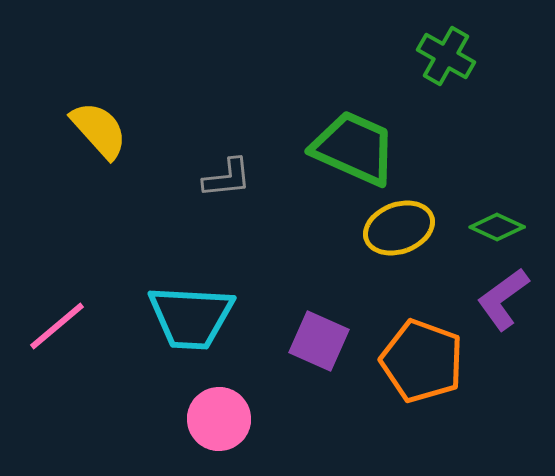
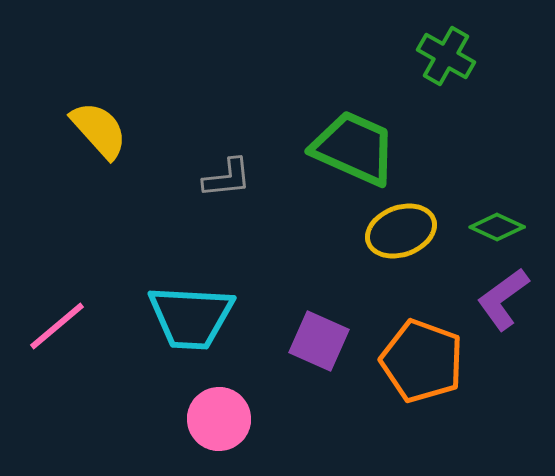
yellow ellipse: moved 2 px right, 3 px down
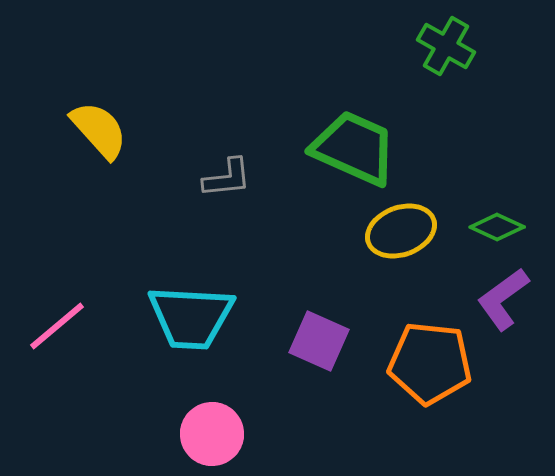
green cross: moved 10 px up
orange pentagon: moved 8 px right, 2 px down; rotated 14 degrees counterclockwise
pink circle: moved 7 px left, 15 px down
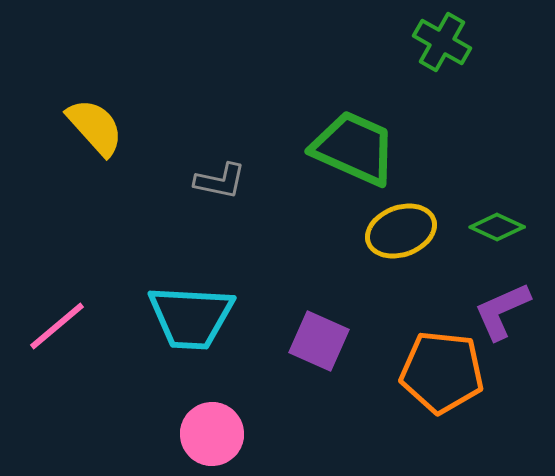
green cross: moved 4 px left, 4 px up
yellow semicircle: moved 4 px left, 3 px up
gray L-shape: moved 7 px left, 3 px down; rotated 18 degrees clockwise
purple L-shape: moved 1 px left, 12 px down; rotated 12 degrees clockwise
orange pentagon: moved 12 px right, 9 px down
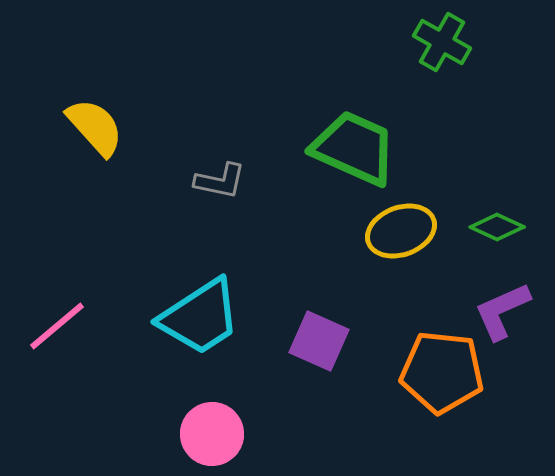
cyan trapezoid: moved 9 px right; rotated 36 degrees counterclockwise
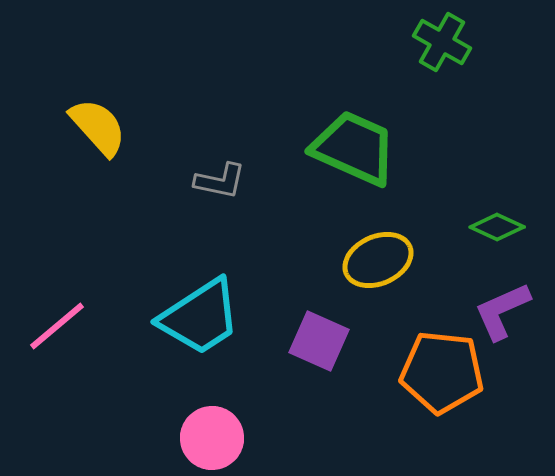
yellow semicircle: moved 3 px right
yellow ellipse: moved 23 px left, 29 px down; rotated 4 degrees counterclockwise
pink circle: moved 4 px down
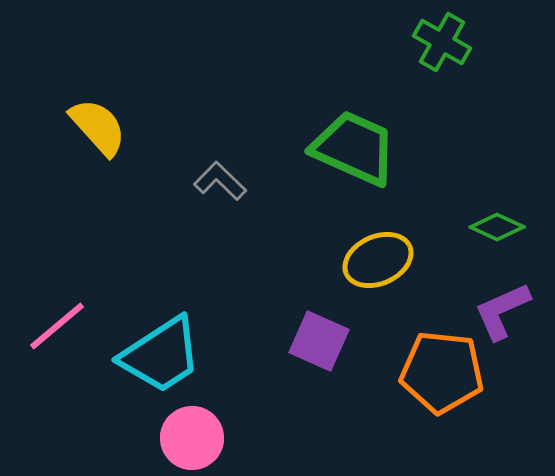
gray L-shape: rotated 148 degrees counterclockwise
cyan trapezoid: moved 39 px left, 38 px down
pink circle: moved 20 px left
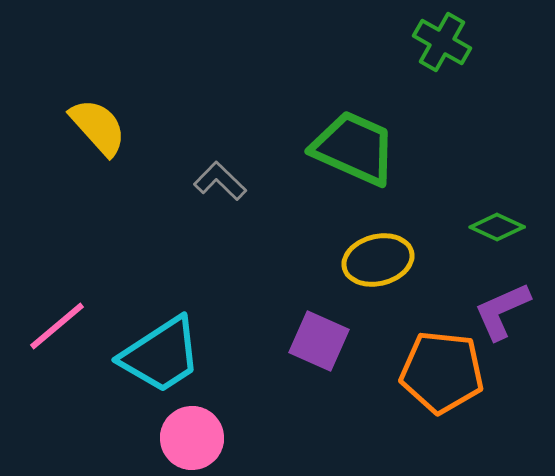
yellow ellipse: rotated 10 degrees clockwise
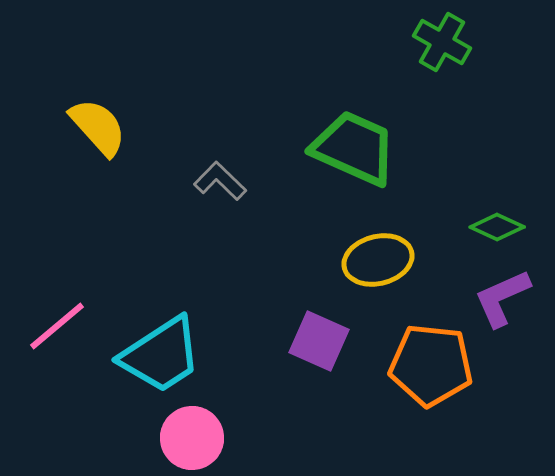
purple L-shape: moved 13 px up
orange pentagon: moved 11 px left, 7 px up
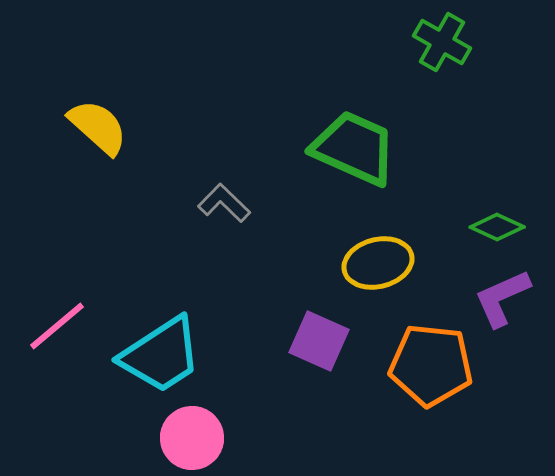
yellow semicircle: rotated 6 degrees counterclockwise
gray L-shape: moved 4 px right, 22 px down
yellow ellipse: moved 3 px down
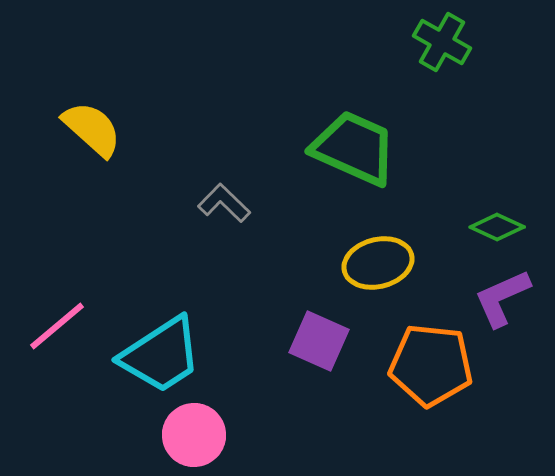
yellow semicircle: moved 6 px left, 2 px down
pink circle: moved 2 px right, 3 px up
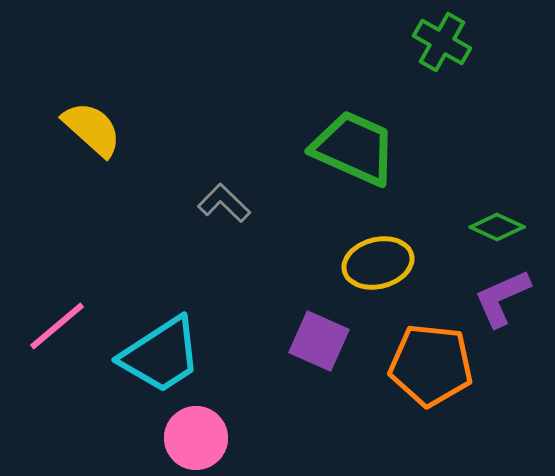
pink circle: moved 2 px right, 3 px down
